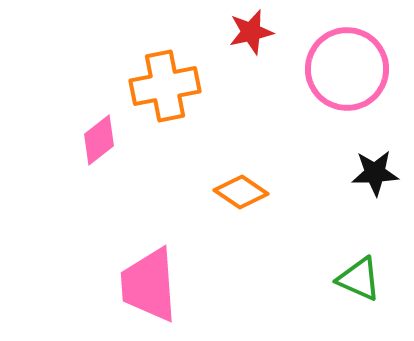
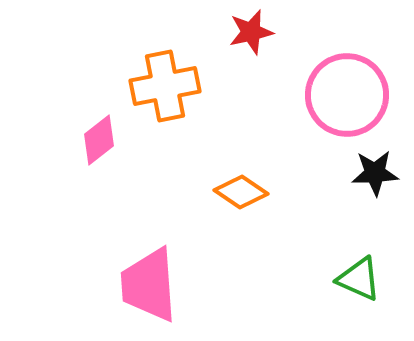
pink circle: moved 26 px down
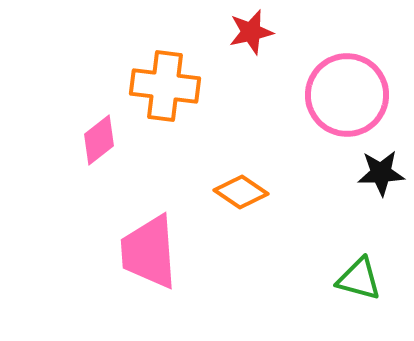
orange cross: rotated 18 degrees clockwise
black star: moved 6 px right
green triangle: rotated 9 degrees counterclockwise
pink trapezoid: moved 33 px up
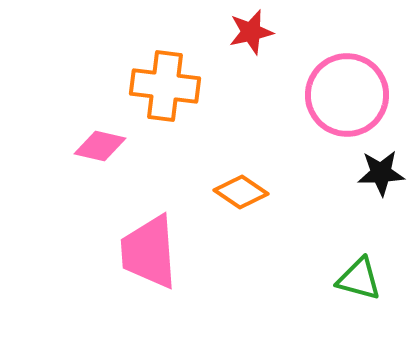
pink diamond: moved 1 px right, 6 px down; rotated 51 degrees clockwise
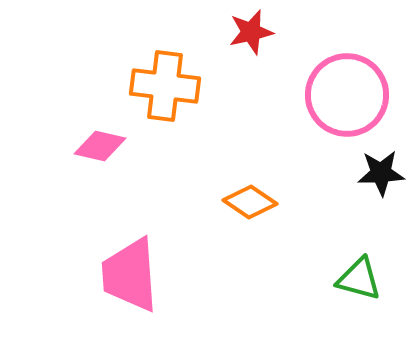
orange diamond: moved 9 px right, 10 px down
pink trapezoid: moved 19 px left, 23 px down
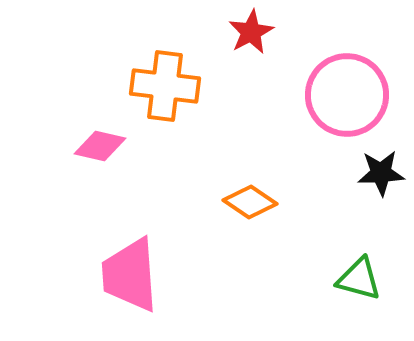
red star: rotated 15 degrees counterclockwise
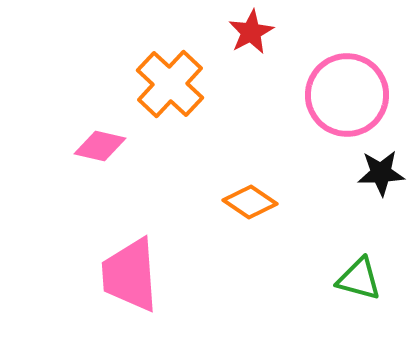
orange cross: moved 5 px right, 2 px up; rotated 36 degrees clockwise
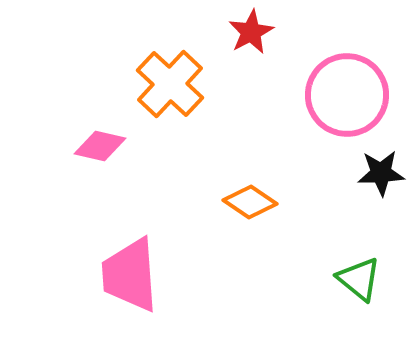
green triangle: rotated 24 degrees clockwise
